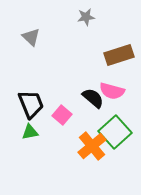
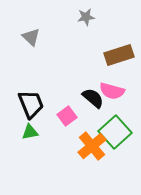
pink square: moved 5 px right, 1 px down; rotated 12 degrees clockwise
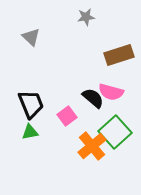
pink semicircle: moved 1 px left, 1 px down
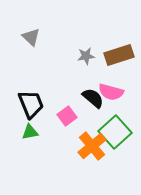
gray star: moved 39 px down
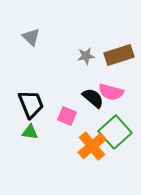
pink square: rotated 30 degrees counterclockwise
green triangle: rotated 18 degrees clockwise
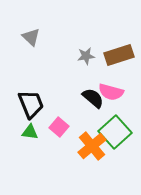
pink square: moved 8 px left, 11 px down; rotated 18 degrees clockwise
